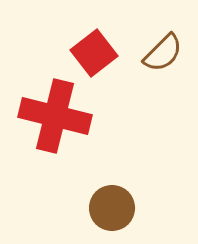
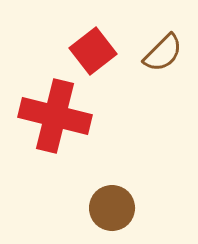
red square: moved 1 px left, 2 px up
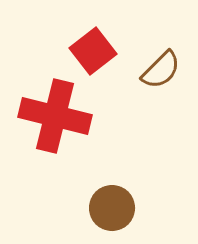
brown semicircle: moved 2 px left, 17 px down
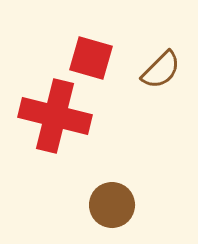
red square: moved 2 px left, 7 px down; rotated 36 degrees counterclockwise
brown circle: moved 3 px up
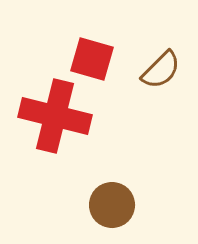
red square: moved 1 px right, 1 px down
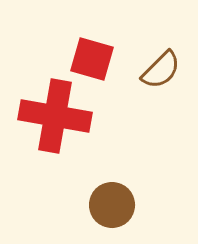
red cross: rotated 4 degrees counterclockwise
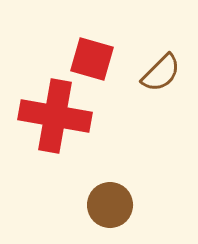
brown semicircle: moved 3 px down
brown circle: moved 2 px left
